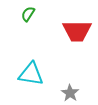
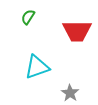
green semicircle: moved 3 px down
cyan triangle: moved 6 px right, 7 px up; rotated 28 degrees counterclockwise
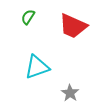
red trapezoid: moved 4 px left, 5 px up; rotated 24 degrees clockwise
